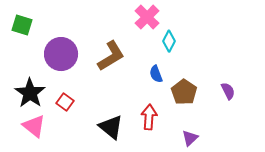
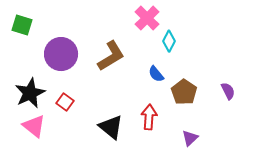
pink cross: moved 1 px down
blue semicircle: rotated 18 degrees counterclockwise
black star: rotated 12 degrees clockwise
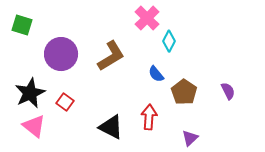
black triangle: rotated 12 degrees counterclockwise
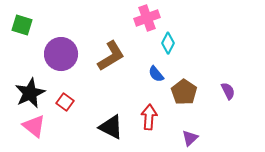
pink cross: rotated 25 degrees clockwise
cyan diamond: moved 1 px left, 2 px down
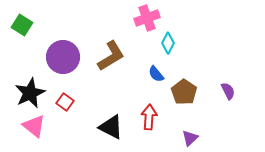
green square: rotated 15 degrees clockwise
purple circle: moved 2 px right, 3 px down
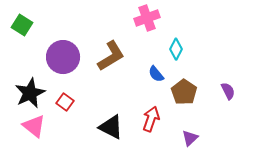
cyan diamond: moved 8 px right, 6 px down
red arrow: moved 2 px right, 2 px down; rotated 15 degrees clockwise
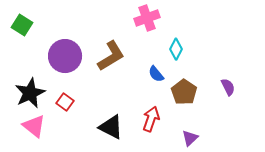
purple circle: moved 2 px right, 1 px up
purple semicircle: moved 4 px up
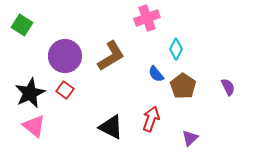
brown pentagon: moved 1 px left, 6 px up
red square: moved 12 px up
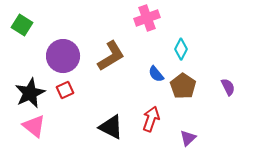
cyan diamond: moved 5 px right
purple circle: moved 2 px left
red square: rotated 30 degrees clockwise
purple triangle: moved 2 px left
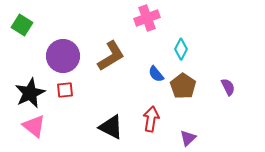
red square: rotated 18 degrees clockwise
red arrow: rotated 10 degrees counterclockwise
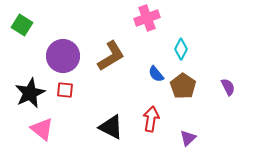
red square: rotated 12 degrees clockwise
pink triangle: moved 8 px right, 3 px down
